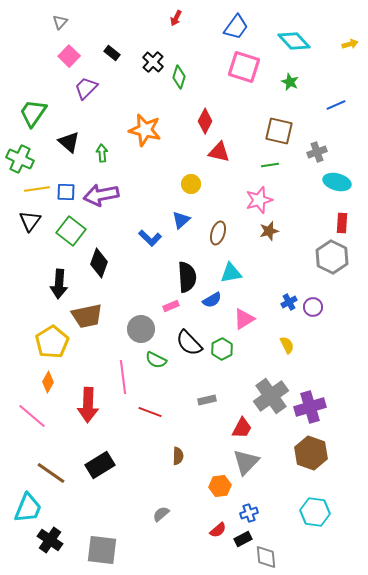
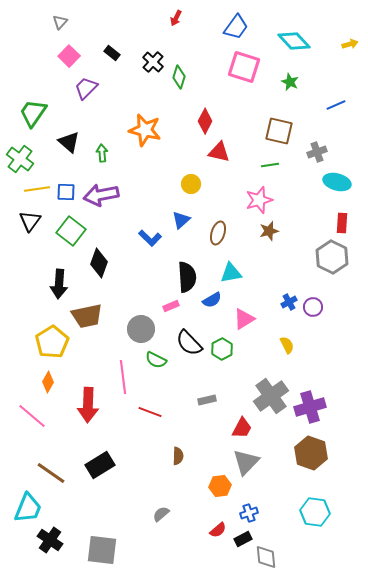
green cross at (20, 159): rotated 12 degrees clockwise
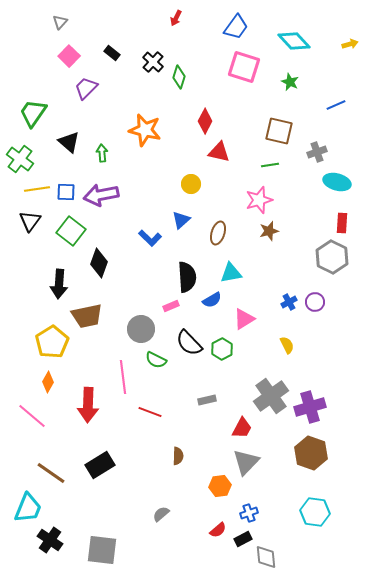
purple circle at (313, 307): moved 2 px right, 5 px up
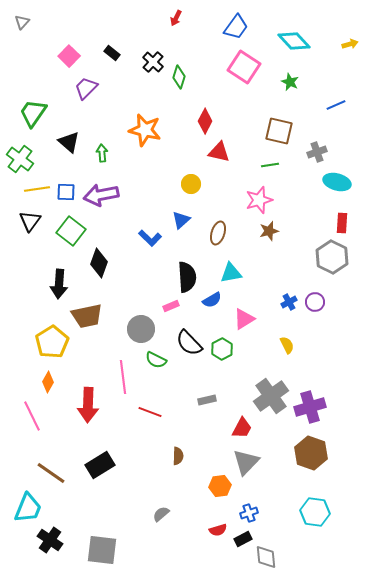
gray triangle at (60, 22): moved 38 px left
pink square at (244, 67): rotated 16 degrees clockwise
pink line at (32, 416): rotated 24 degrees clockwise
red semicircle at (218, 530): rotated 24 degrees clockwise
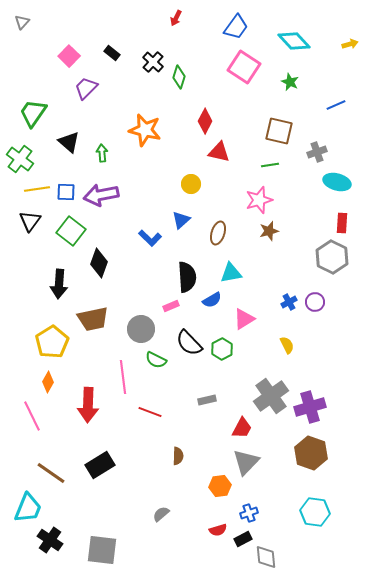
brown trapezoid at (87, 316): moved 6 px right, 3 px down
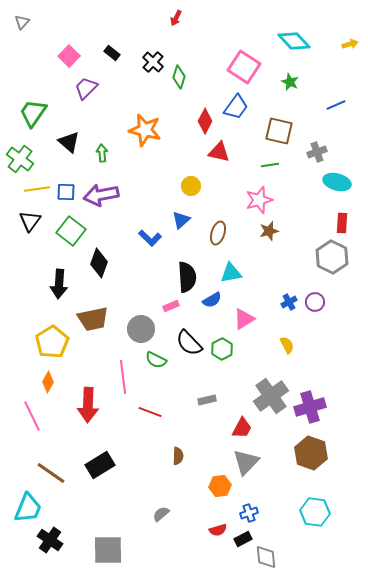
blue trapezoid at (236, 27): moved 80 px down
yellow circle at (191, 184): moved 2 px down
gray square at (102, 550): moved 6 px right; rotated 8 degrees counterclockwise
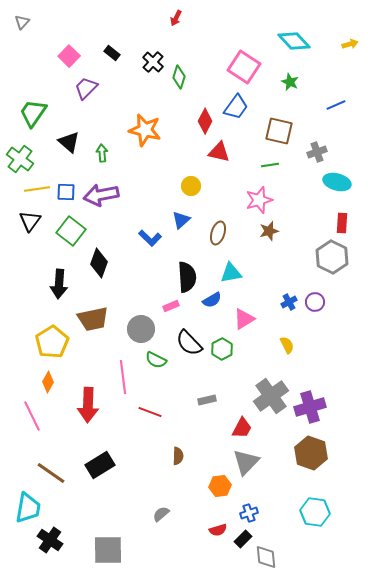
cyan trapezoid at (28, 508): rotated 12 degrees counterclockwise
black rectangle at (243, 539): rotated 18 degrees counterclockwise
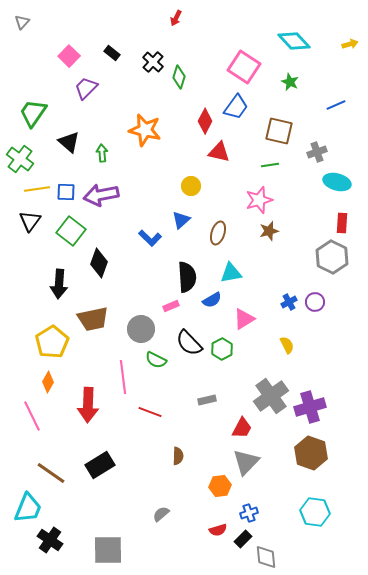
cyan trapezoid at (28, 508): rotated 12 degrees clockwise
